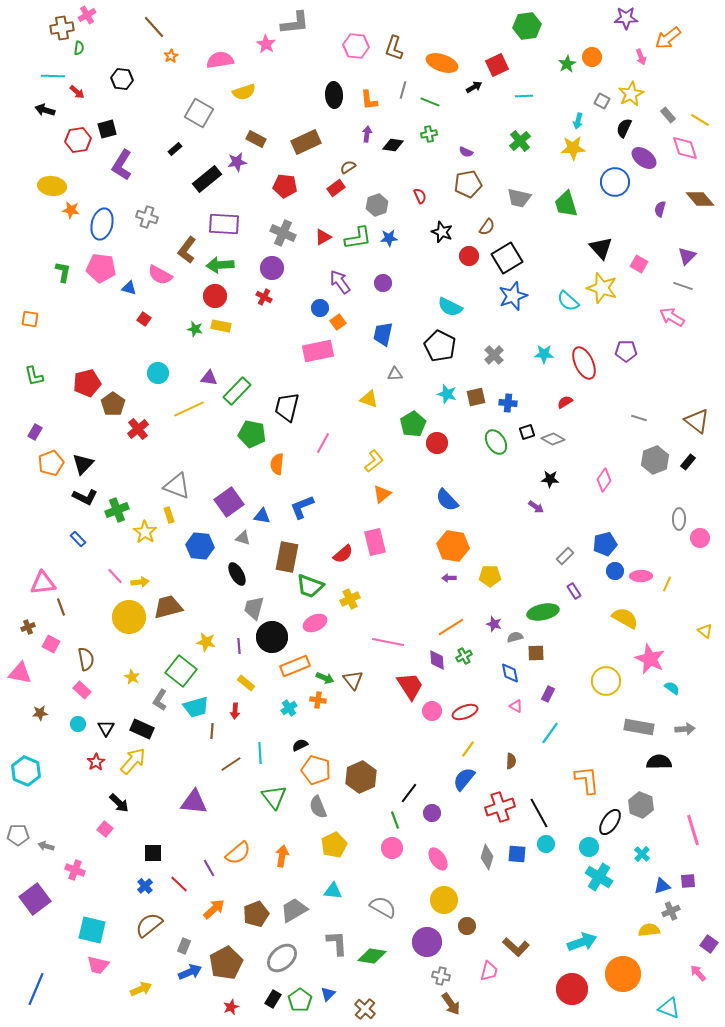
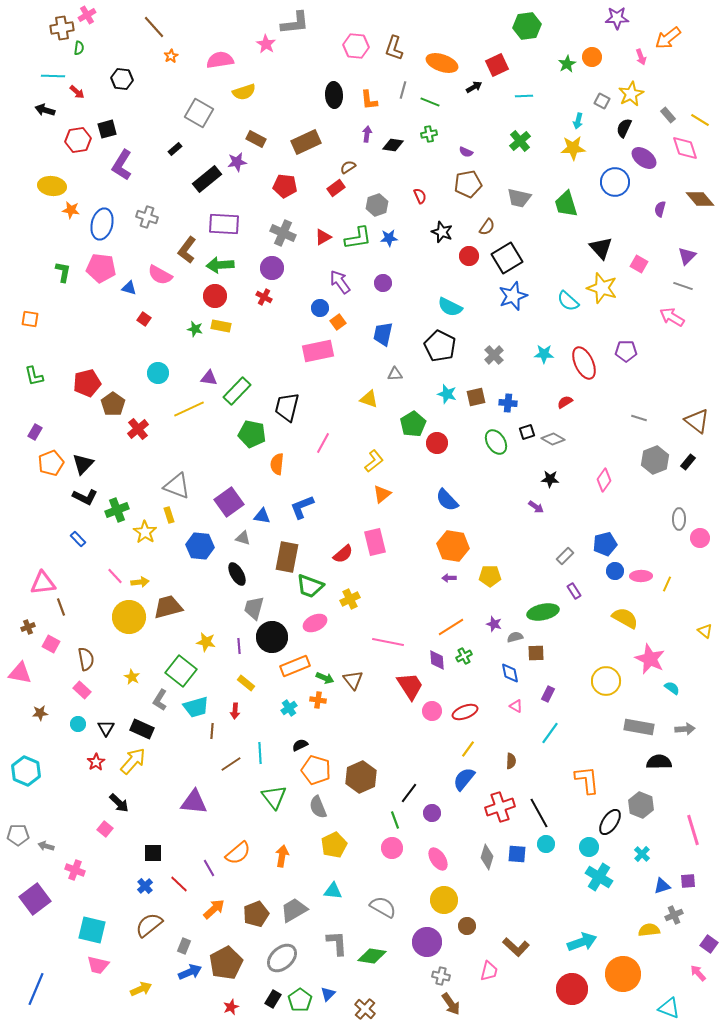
purple star at (626, 18): moved 9 px left
gray cross at (671, 911): moved 3 px right, 4 px down
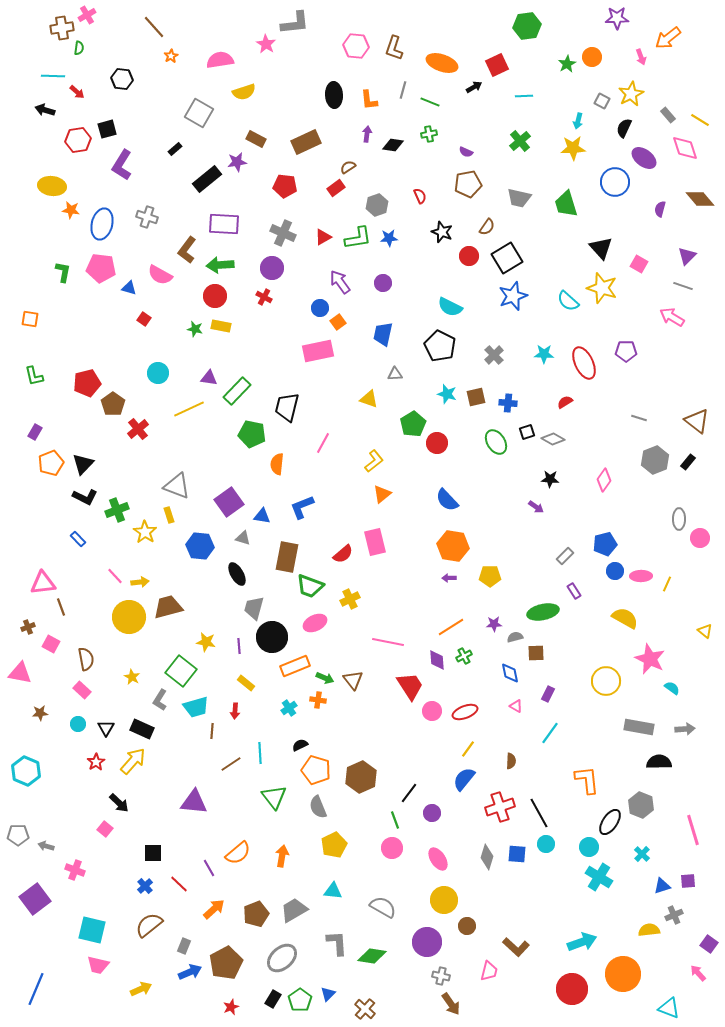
purple star at (494, 624): rotated 21 degrees counterclockwise
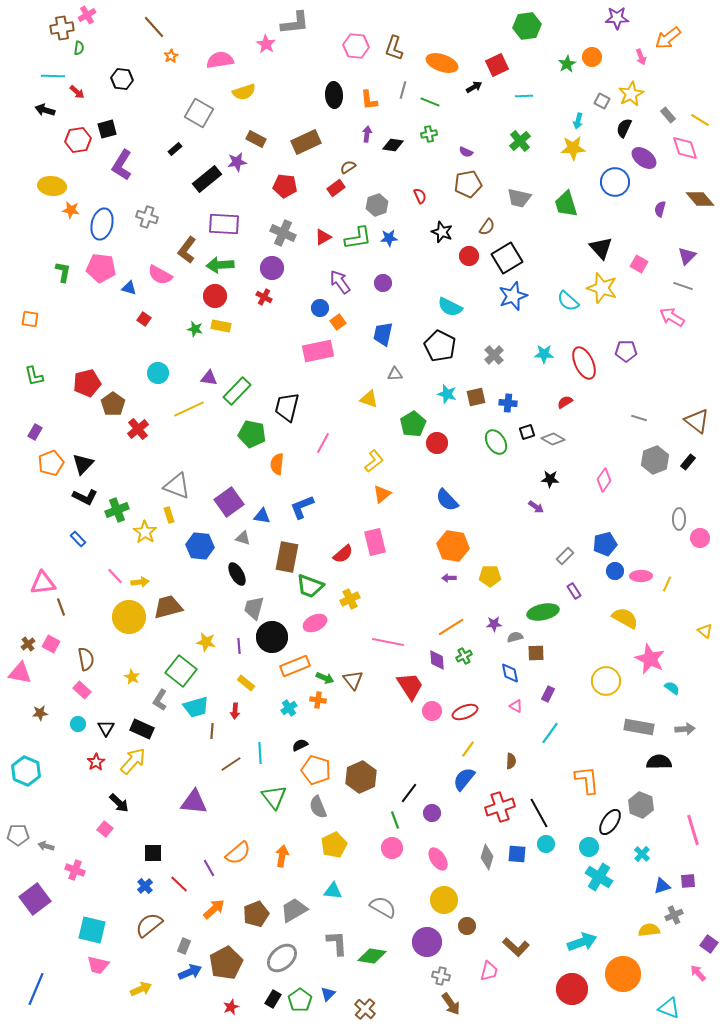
brown cross at (28, 627): moved 17 px down; rotated 16 degrees counterclockwise
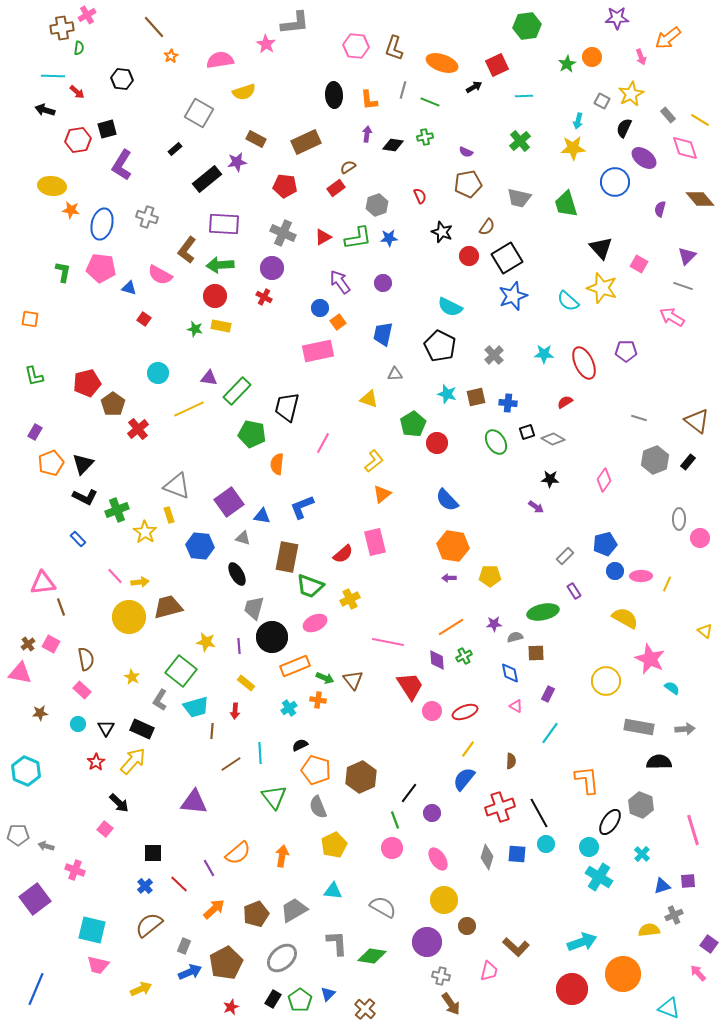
green cross at (429, 134): moved 4 px left, 3 px down
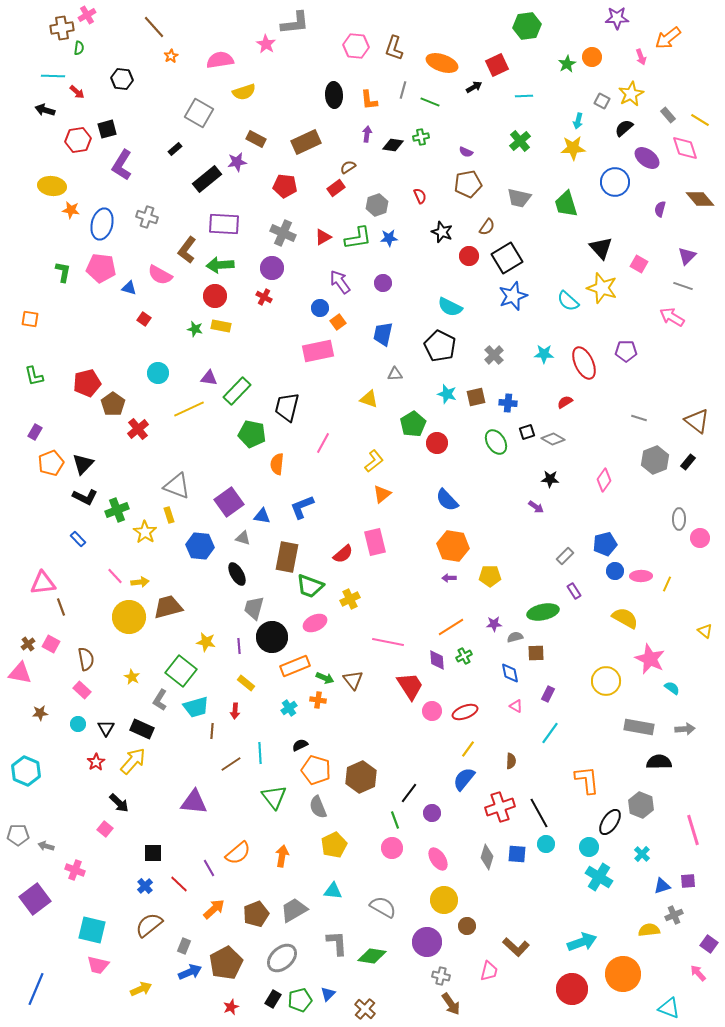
black semicircle at (624, 128): rotated 24 degrees clockwise
green cross at (425, 137): moved 4 px left
purple ellipse at (644, 158): moved 3 px right
green pentagon at (300, 1000): rotated 20 degrees clockwise
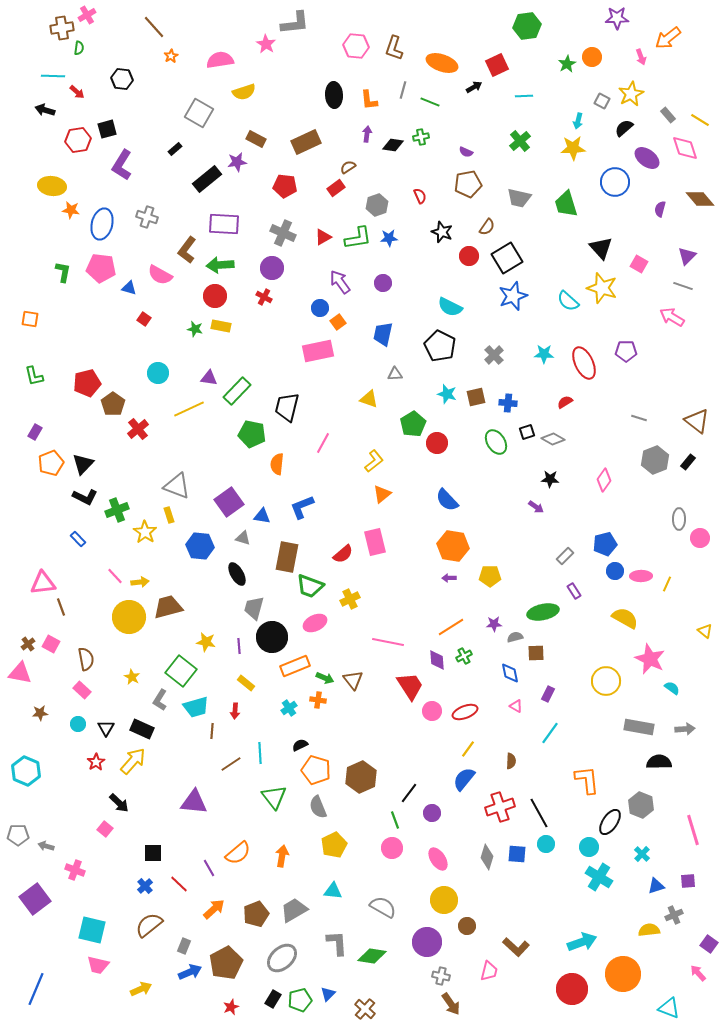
blue triangle at (662, 886): moved 6 px left
